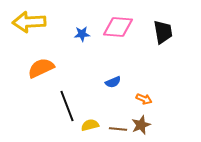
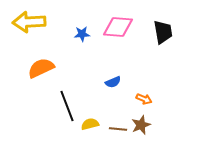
yellow semicircle: moved 1 px up
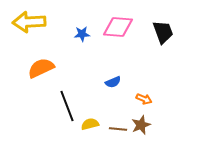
black trapezoid: rotated 10 degrees counterclockwise
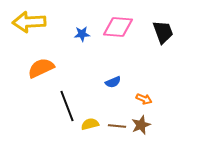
brown line: moved 1 px left, 3 px up
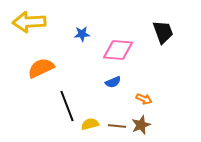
pink diamond: moved 23 px down
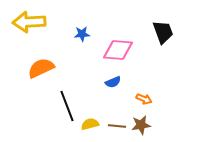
brown star: rotated 12 degrees clockwise
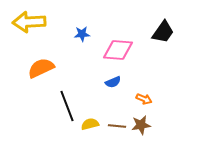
black trapezoid: rotated 55 degrees clockwise
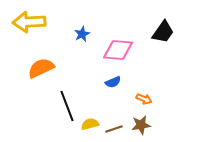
blue star: rotated 21 degrees counterclockwise
brown line: moved 3 px left, 3 px down; rotated 24 degrees counterclockwise
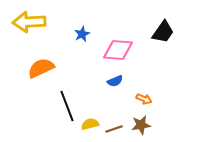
blue semicircle: moved 2 px right, 1 px up
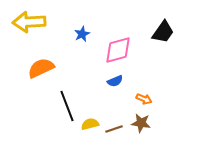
pink diamond: rotated 20 degrees counterclockwise
brown star: moved 2 px up; rotated 18 degrees clockwise
